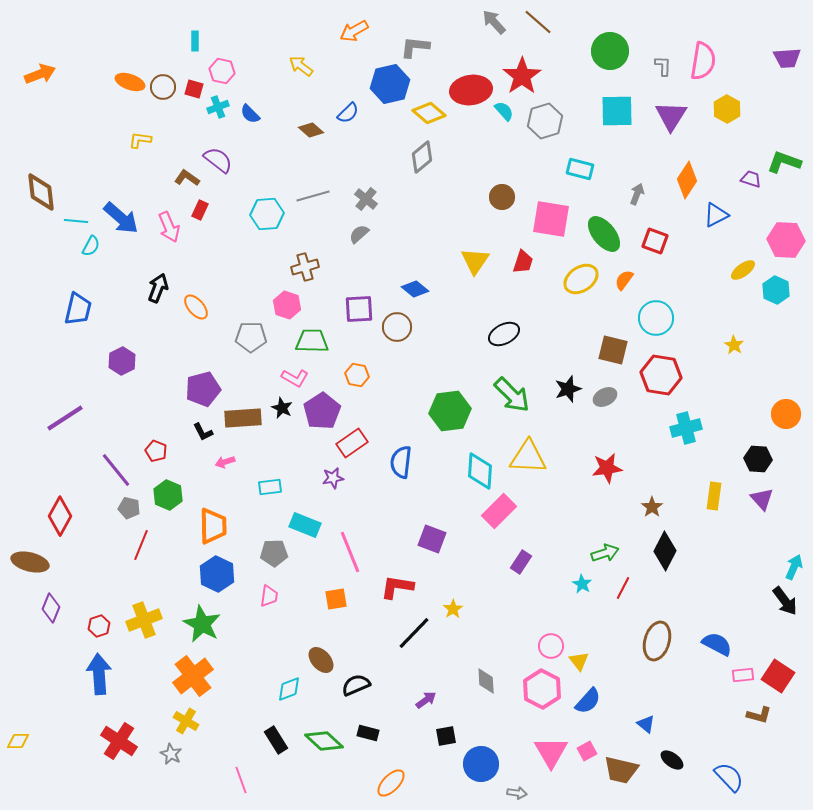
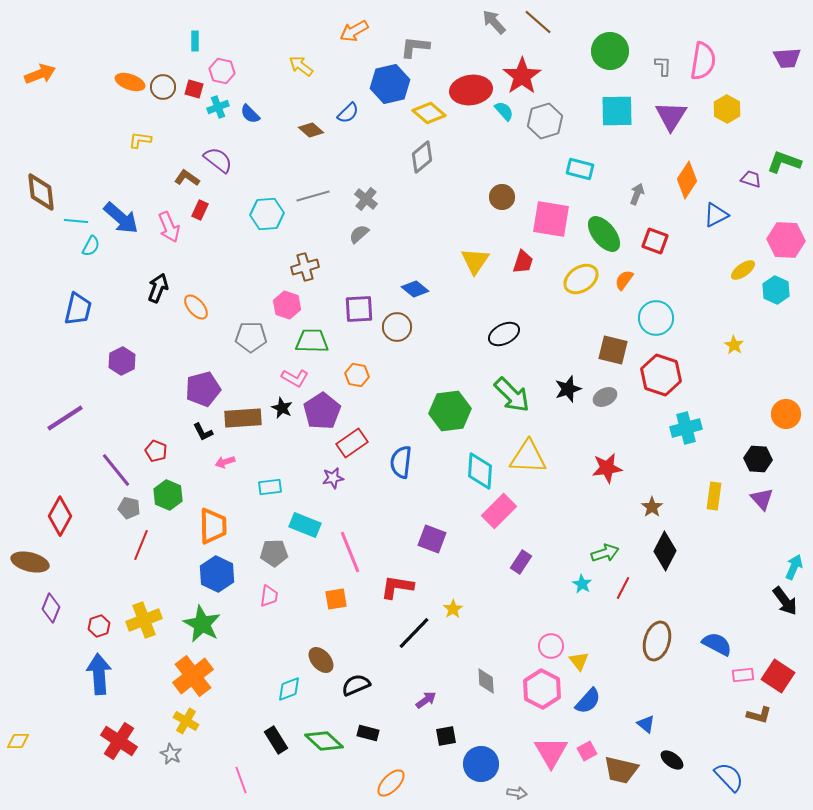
red hexagon at (661, 375): rotated 9 degrees clockwise
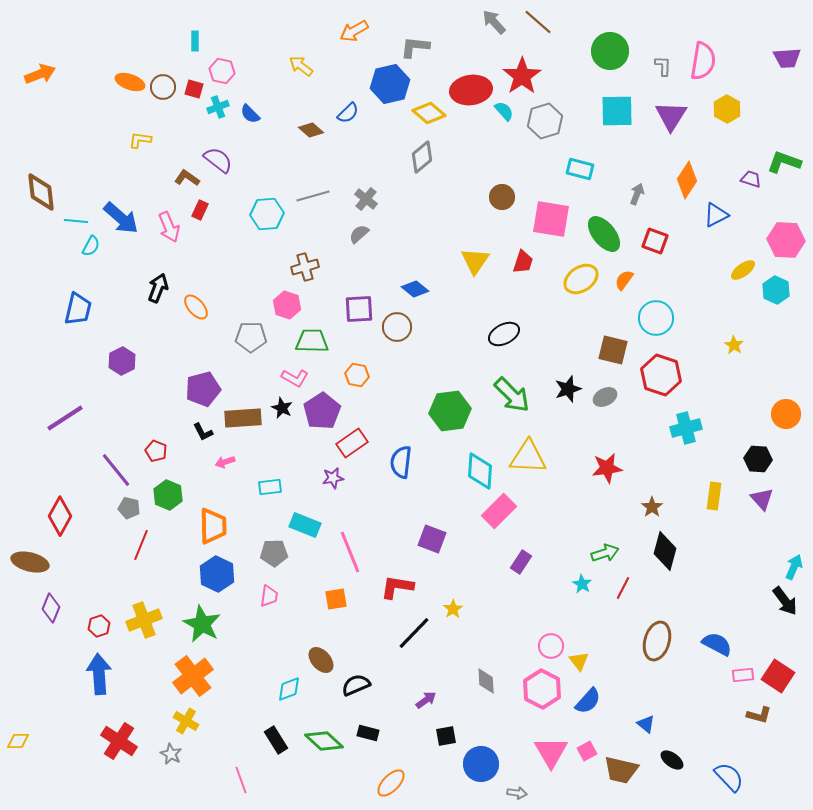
black diamond at (665, 551): rotated 12 degrees counterclockwise
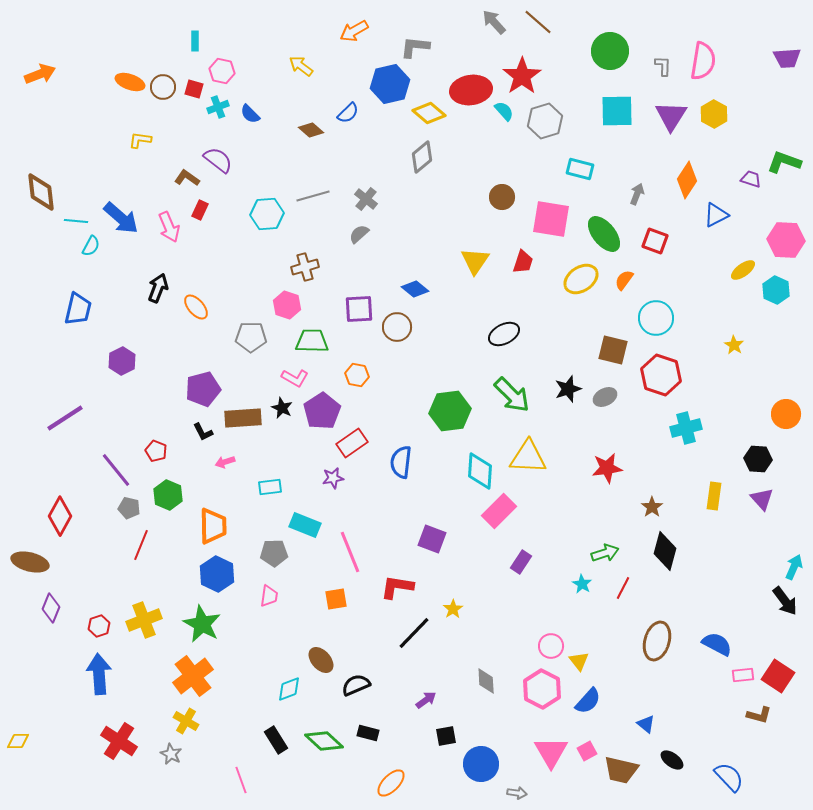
yellow hexagon at (727, 109): moved 13 px left, 5 px down
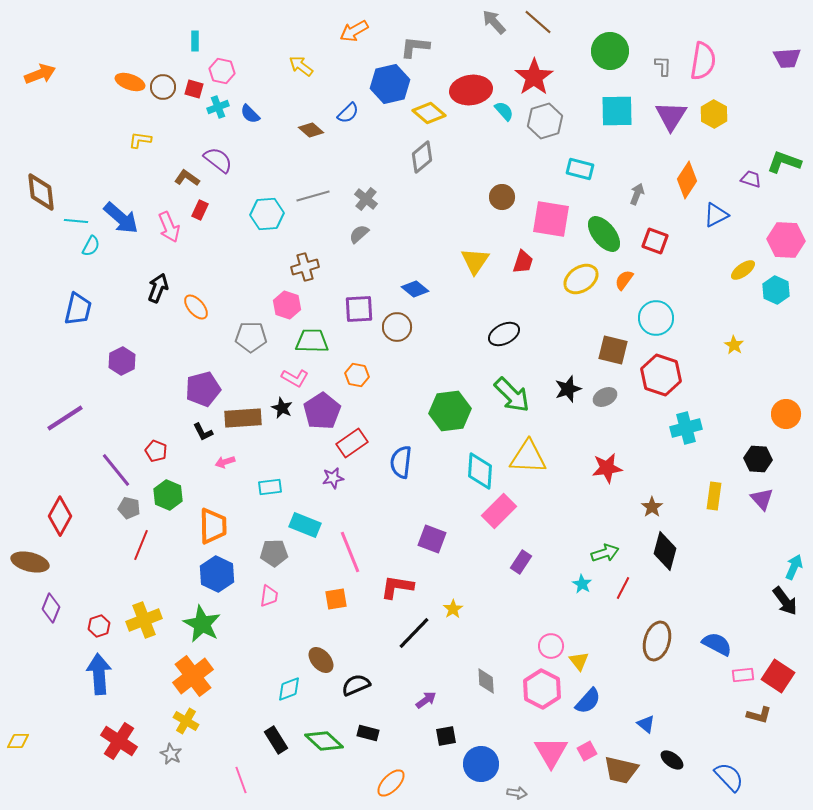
red star at (522, 76): moved 12 px right, 1 px down
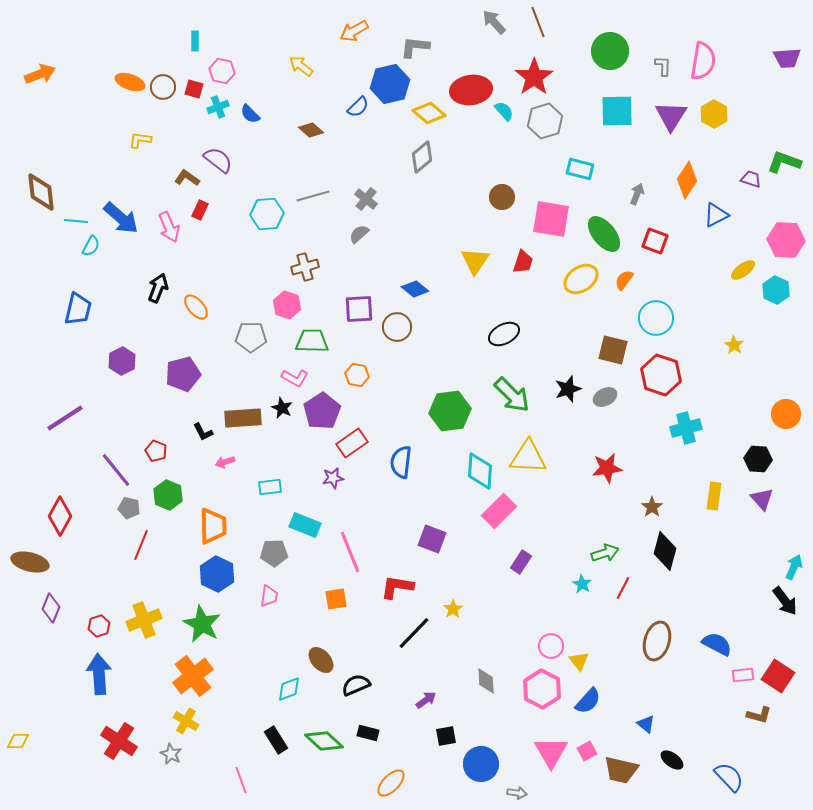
brown line at (538, 22): rotated 28 degrees clockwise
blue semicircle at (348, 113): moved 10 px right, 6 px up
purple pentagon at (203, 389): moved 20 px left, 15 px up
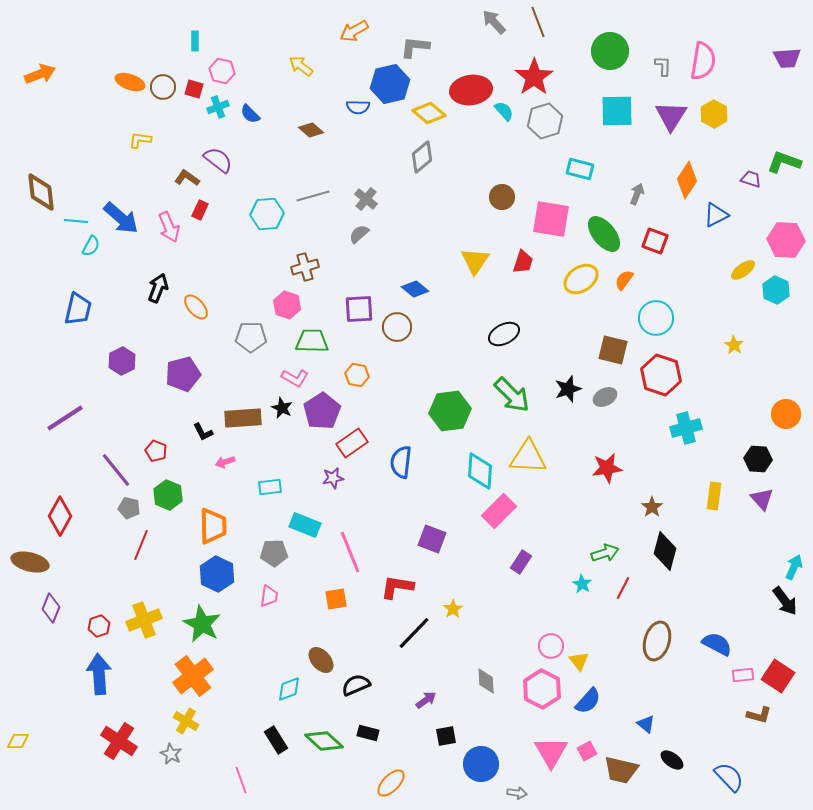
blue semicircle at (358, 107): rotated 45 degrees clockwise
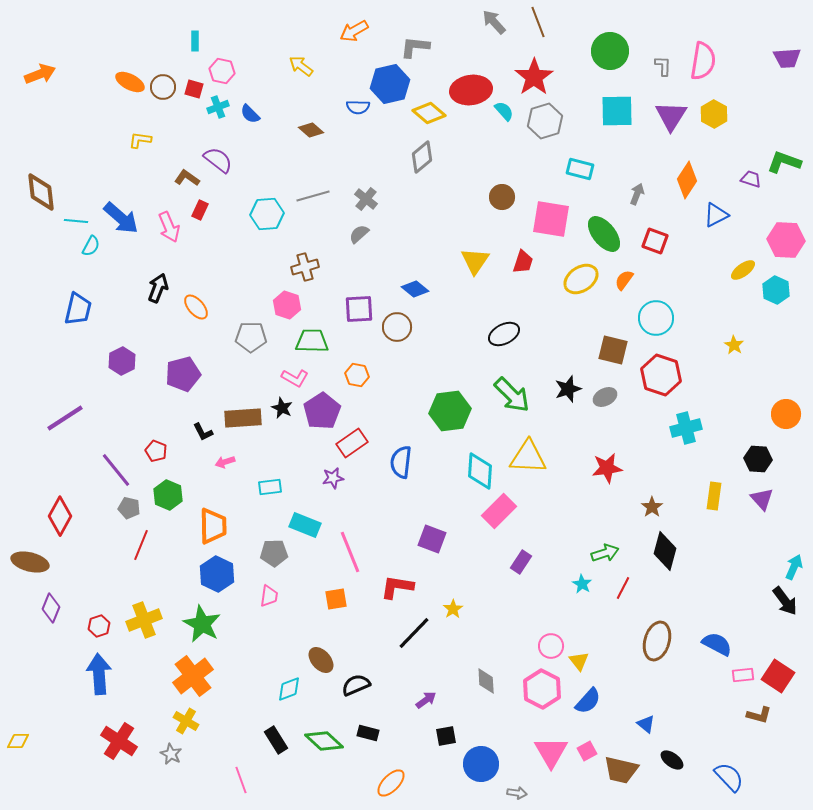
orange ellipse at (130, 82): rotated 8 degrees clockwise
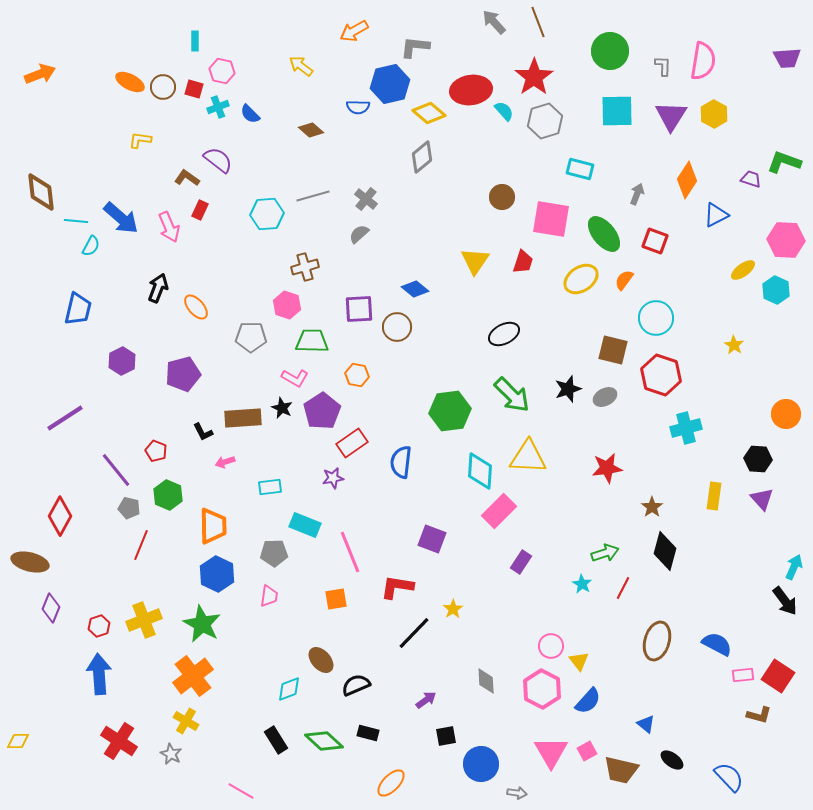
pink line at (241, 780): moved 11 px down; rotated 40 degrees counterclockwise
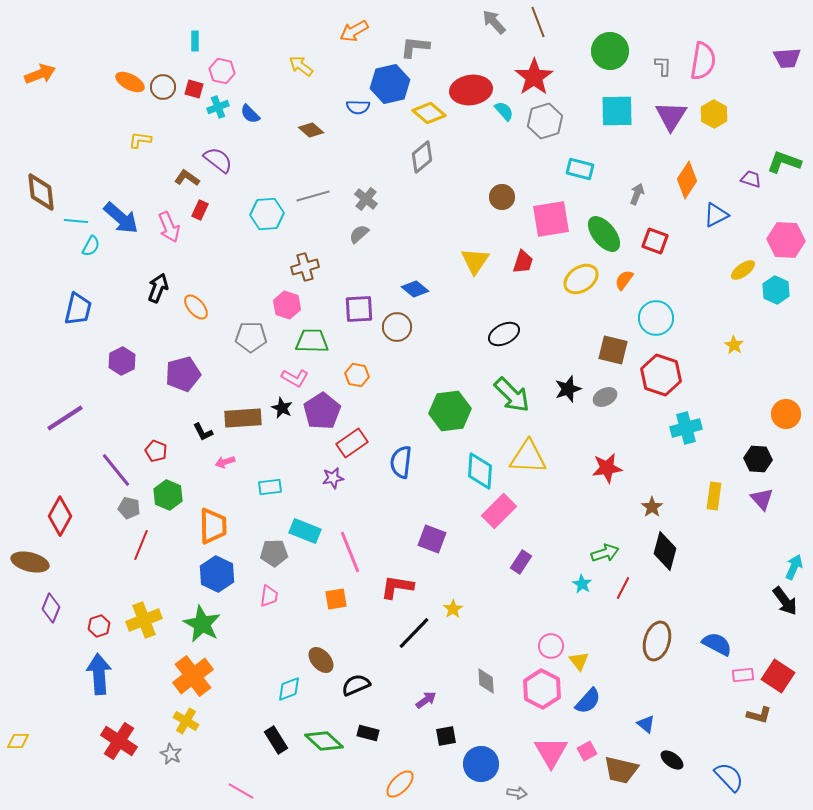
pink square at (551, 219): rotated 18 degrees counterclockwise
cyan rectangle at (305, 525): moved 6 px down
orange ellipse at (391, 783): moved 9 px right, 1 px down
